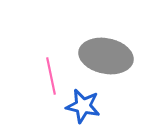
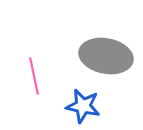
pink line: moved 17 px left
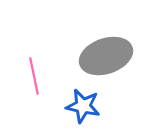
gray ellipse: rotated 30 degrees counterclockwise
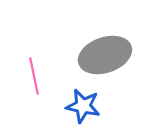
gray ellipse: moved 1 px left, 1 px up
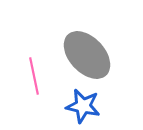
gray ellipse: moved 18 px left; rotated 66 degrees clockwise
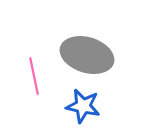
gray ellipse: rotated 30 degrees counterclockwise
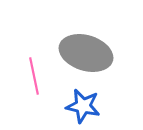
gray ellipse: moved 1 px left, 2 px up
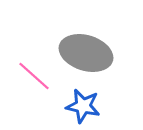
pink line: rotated 36 degrees counterclockwise
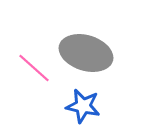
pink line: moved 8 px up
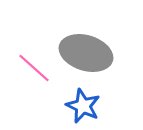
blue star: rotated 12 degrees clockwise
